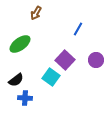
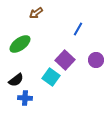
brown arrow: rotated 24 degrees clockwise
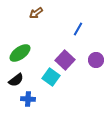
green ellipse: moved 9 px down
blue cross: moved 3 px right, 1 px down
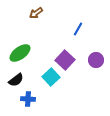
cyan square: rotated 12 degrees clockwise
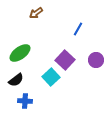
blue cross: moved 3 px left, 2 px down
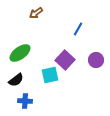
cyan square: moved 1 px left, 2 px up; rotated 30 degrees clockwise
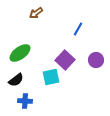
cyan square: moved 1 px right, 2 px down
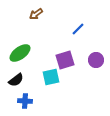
brown arrow: moved 1 px down
blue line: rotated 16 degrees clockwise
purple square: rotated 30 degrees clockwise
